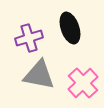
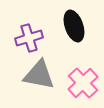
black ellipse: moved 4 px right, 2 px up
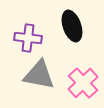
black ellipse: moved 2 px left
purple cross: moved 1 px left; rotated 24 degrees clockwise
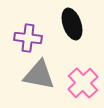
black ellipse: moved 2 px up
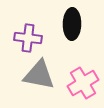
black ellipse: rotated 20 degrees clockwise
pink cross: rotated 12 degrees clockwise
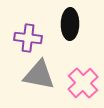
black ellipse: moved 2 px left
pink cross: rotated 12 degrees counterclockwise
